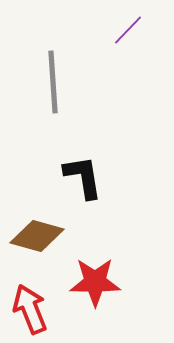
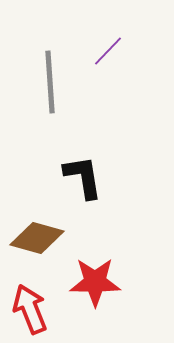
purple line: moved 20 px left, 21 px down
gray line: moved 3 px left
brown diamond: moved 2 px down
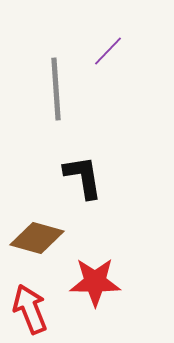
gray line: moved 6 px right, 7 px down
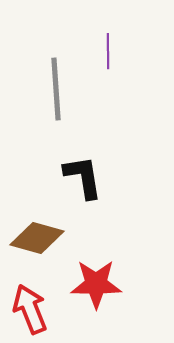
purple line: rotated 44 degrees counterclockwise
red star: moved 1 px right, 2 px down
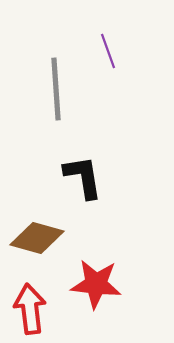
purple line: rotated 20 degrees counterclockwise
red star: rotated 6 degrees clockwise
red arrow: rotated 15 degrees clockwise
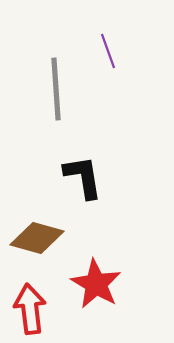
red star: rotated 24 degrees clockwise
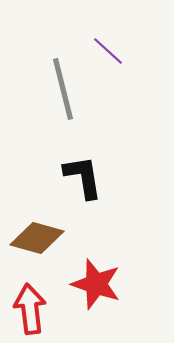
purple line: rotated 28 degrees counterclockwise
gray line: moved 7 px right; rotated 10 degrees counterclockwise
red star: rotated 12 degrees counterclockwise
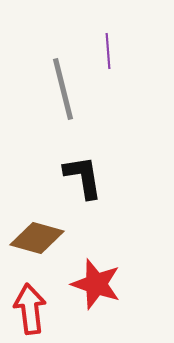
purple line: rotated 44 degrees clockwise
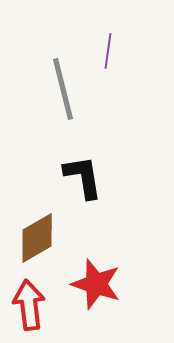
purple line: rotated 12 degrees clockwise
brown diamond: rotated 46 degrees counterclockwise
red arrow: moved 1 px left, 4 px up
